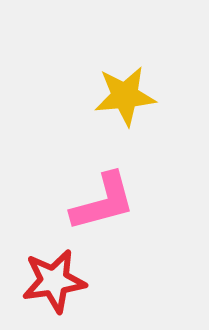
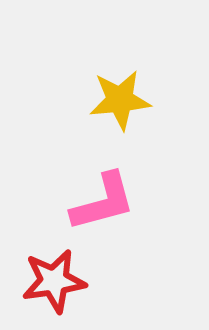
yellow star: moved 5 px left, 4 px down
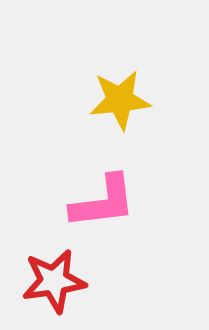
pink L-shape: rotated 8 degrees clockwise
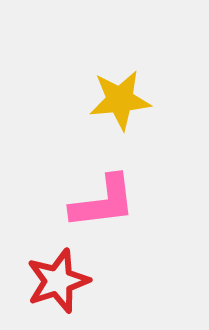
red star: moved 4 px right; rotated 10 degrees counterclockwise
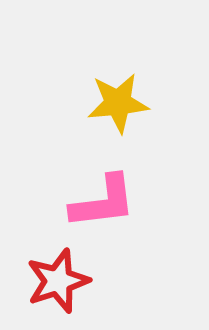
yellow star: moved 2 px left, 3 px down
